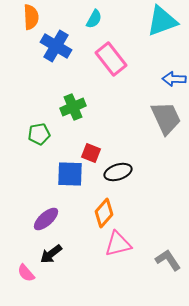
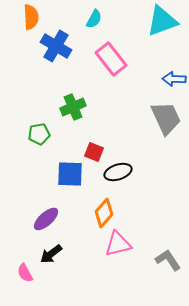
red square: moved 3 px right, 1 px up
pink semicircle: moved 1 px left; rotated 12 degrees clockwise
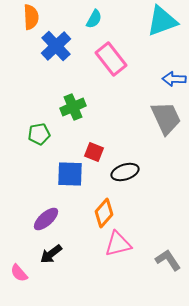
blue cross: rotated 16 degrees clockwise
black ellipse: moved 7 px right
pink semicircle: moved 6 px left; rotated 12 degrees counterclockwise
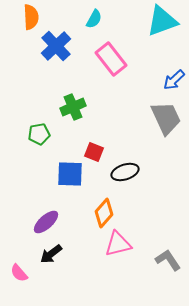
blue arrow: moved 1 px down; rotated 45 degrees counterclockwise
purple ellipse: moved 3 px down
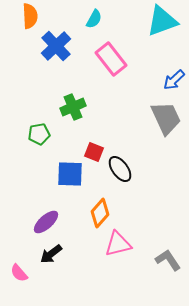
orange semicircle: moved 1 px left, 1 px up
black ellipse: moved 5 px left, 3 px up; rotated 72 degrees clockwise
orange diamond: moved 4 px left
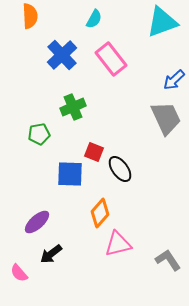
cyan triangle: moved 1 px down
blue cross: moved 6 px right, 9 px down
purple ellipse: moved 9 px left
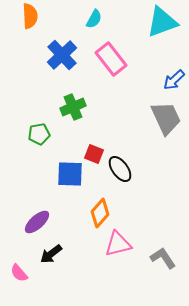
red square: moved 2 px down
gray L-shape: moved 5 px left, 2 px up
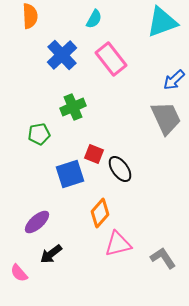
blue square: rotated 20 degrees counterclockwise
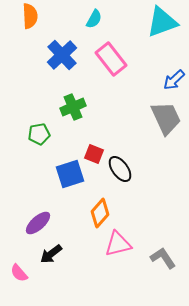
purple ellipse: moved 1 px right, 1 px down
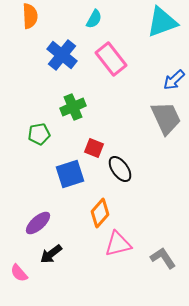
blue cross: rotated 8 degrees counterclockwise
red square: moved 6 px up
